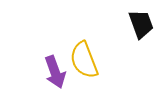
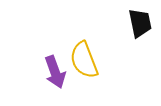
black trapezoid: moved 1 px left, 1 px up; rotated 8 degrees clockwise
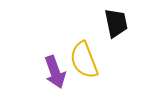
black trapezoid: moved 24 px left
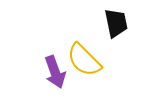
yellow semicircle: rotated 24 degrees counterclockwise
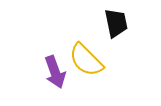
yellow semicircle: moved 2 px right
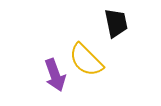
purple arrow: moved 3 px down
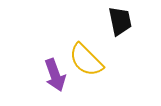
black trapezoid: moved 4 px right, 2 px up
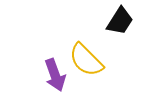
black trapezoid: rotated 44 degrees clockwise
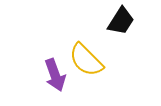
black trapezoid: moved 1 px right
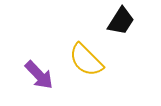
purple arrow: moved 16 px left; rotated 24 degrees counterclockwise
